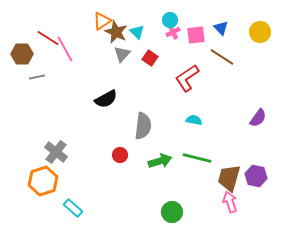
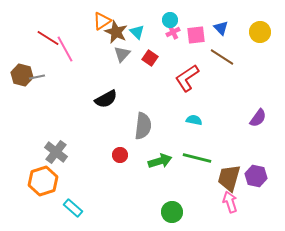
brown hexagon: moved 21 px down; rotated 15 degrees clockwise
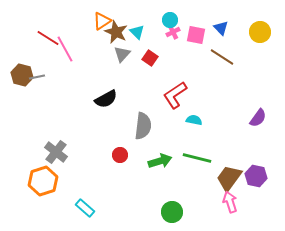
pink square: rotated 18 degrees clockwise
red L-shape: moved 12 px left, 17 px down
brown trapezoid: rotated 20 degrees clockwise
cyan rectangle: moved 12 px right
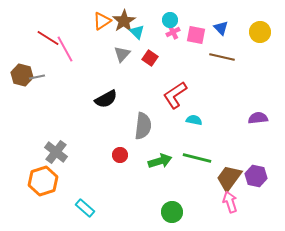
brown star: moved 8 px right, 11 px up; rotated 15 degrees clockwise
brown line: rotated 20 degrees counterclockwise
purple semicircle: rotated 132 degrees counterclockwise
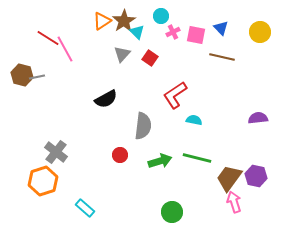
cyan circle: moved 9 px left, 4 px up
pink arrow: moved 4 px right
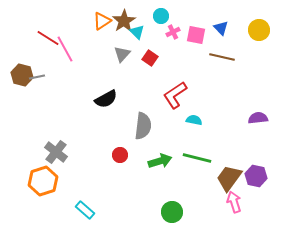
yellow circle: moved 1 px left, 2 px up
cyan rectangle: moved 2 px down
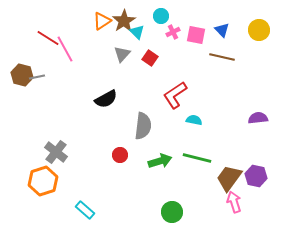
blue triangle: moved 1 px right, 2 px down
